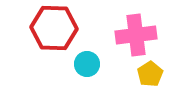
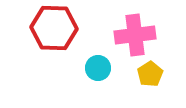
pink cross: moved 1 px left
cyan circle: moved 11 px right, 4 px down
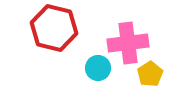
red hexagon: rotated 12 degrees clockwise
pink cross: moved 7 px left, 8 px down
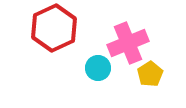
red hexagon: rotated 21 degrees clockwise
pink cross: rotated 15 degrees counterclockwise
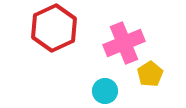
pink cross: moved 4 px left
cyan circle: moved 7 px right, 23 px down
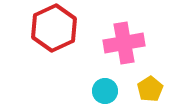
pink cross: rotated 12 degrees clockwise
yellow pentagon: moved 15 px down
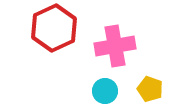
pink cross: moved 9 px left, 3 px down
yellow pentagon: rotated 20 degrees counterclockwise
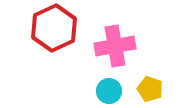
cyan circle: moved 4 px right
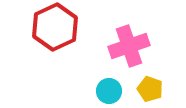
red hexagon: moved 1 px right, 1 px up
pink cross: moved 14 px right; rotated 9 degrees counterclockwise
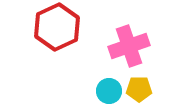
red hexagon: moved 2 px right
yellow pentagon: moved 11 px left; rotated 20 degrees counterclockwise
